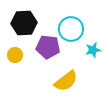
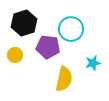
black hexagon: rotated 15 degrees counterclockwise
cyan star: moved 13 px down
yellow semicircle: moved 2 px left, 2 px up; rotated 40 degrees counterclockwise
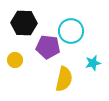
black hexagon: rotated 20 degrees clockwise
cyan circle: moved 2 px down
yellow circle: moved 5 px down
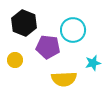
black hexagon: rotated 20 degrees clockwise
cyan circle: moved 2 px right, 1 px up
yellow semicircle: rotated 75 degrees clockwise
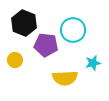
purple pentagon: moved 2 px left, 2 px up
yellow semicircle: moved 1 px right, 1 px up
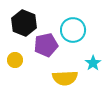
purple pentagon: rotated 20 degrees counterclockwise
cyan star: rotated 21 degrees counterclockwise
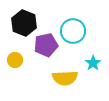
cyan circle: moved 1 px down
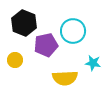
cyan star: rotated 28 degrees counterclockwise
